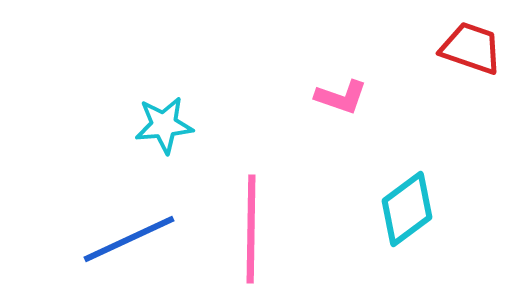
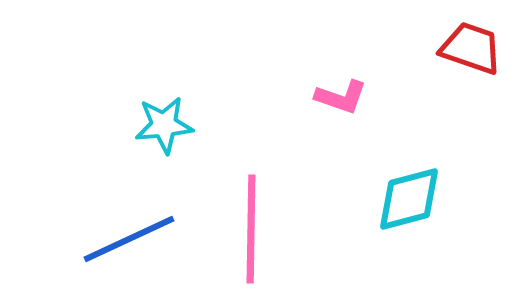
cyan diamond: moved 2 px right, 10 px up; rotated 22 degrees clockwise
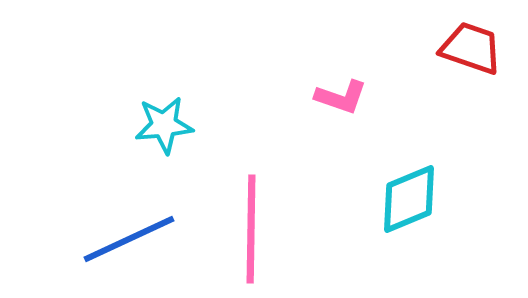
cyan diamond: rotated 8 degrees counterclockwise
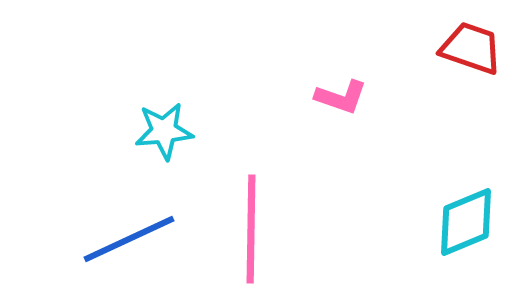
cyan star: moved 6 px down
cyan diamond: moved 57 px right, 23 px down
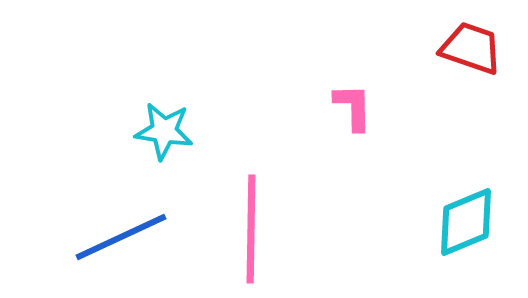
pink L-shape: moved 12 px right, 10 px down; rotated 110 degrees counterclockwise
cyan star: rotated 14 degrees clockwise
blue line: moved 8 px left, 2 px up
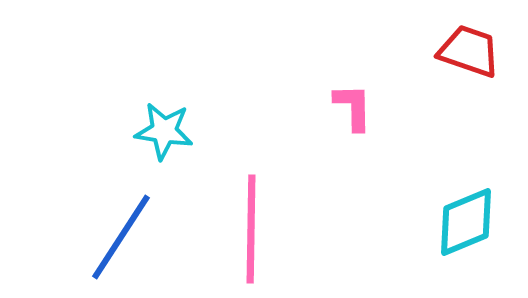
red trapezoid: moved 2 px left, 3 px down
blue line: rotated 32 degrees counterclockwise
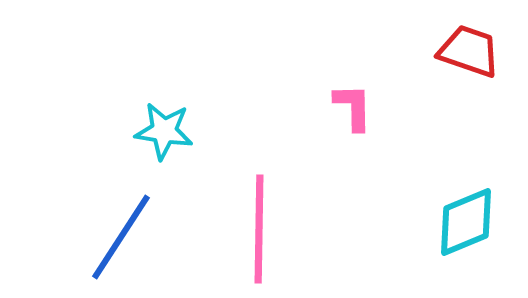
pink line: moved 8 px right
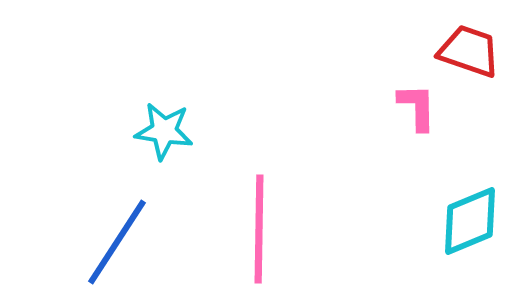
pink L-shape: moved 64 px right
cyan diamond: moved 4 px right, 1 px up
blue line: moved 4 px left, 5 px down
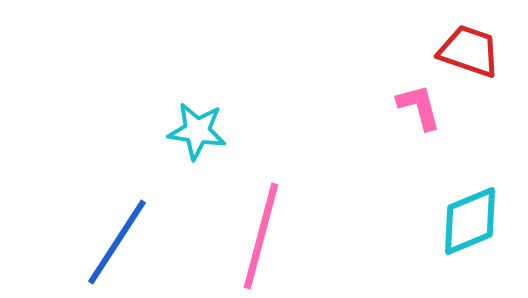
pink L-shape: moved 2 px right; rotated 14 degrees counterclockwise
cyan star: moved 33 px right
pink line: moved 2 px right, 7 px down; rotated 14 degrees clockwise
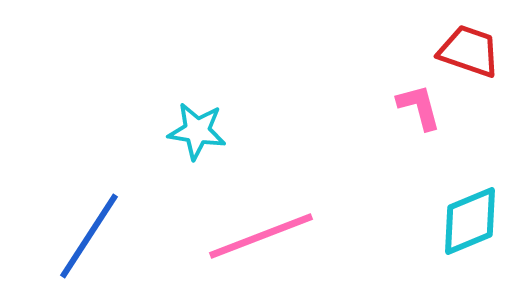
pink line: rotated 54 degrees clockwise
blue line: moved 28 px left, 6 px up
